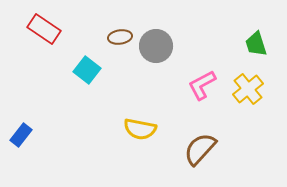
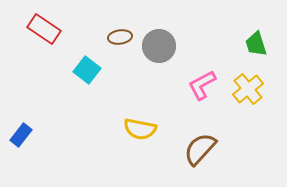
gray circle: moved 3 px right
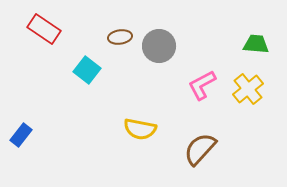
green trapezoid: rotated 112 degrees clockwise
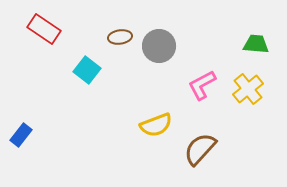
yellow semicircle: moved 16 px right, 4 px up; rotated 32 degrees counterclockwise
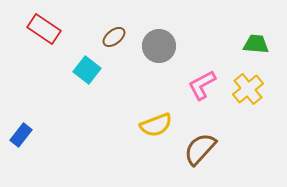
brown ellipse: moved 6 px left; rotated 30 degrees counterclockwise
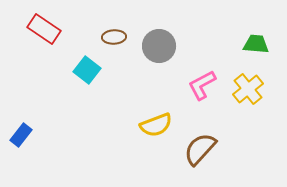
brown ellipse: rotated 35 degrees clockwise
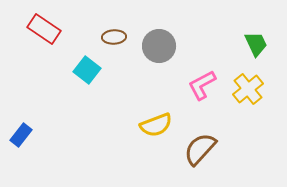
green trapezoid: rotated 60 degrees clockwise
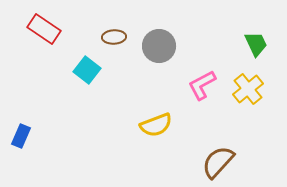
blue rectangle: moved 1 px down; rotated 15 degrees counterclockwise
brown semicircle: moved 18 px right, 13 px down
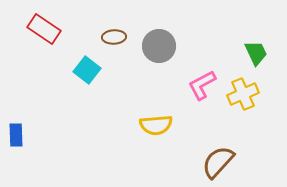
green trapezoid: moved 9 px down
yellow cross: moved 5 px left, 5 px down; rotated 16 degrees clockwise
yellow semicircle: rotated 16 degrees clockwise
blue rectangle: moved 5 px left, 1 px up; rotated 25 degrees counterclockwise
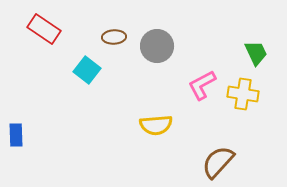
gray circle: moved 2 px left
yellow cross: rotated 32 degrees clockwise
